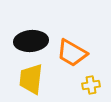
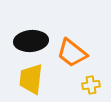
orange trapezoid: rotated 8 degrees clockwise
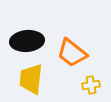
black ellipse: moved 4 px left
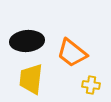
yellow cross: rotated 18 degrees clockwise
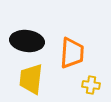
black ellipse: rotated 12 degrees clockwise
orange trapezoid: rotated 124 degrees counterclockwise
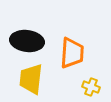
yellow cross: moved 2 px down; rotated 12 degrees clockwise
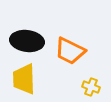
orange trapezoid: moved 2 px left, 2 px up; rotated 112 degrees clockwise
yellow trapezoid: moved 7 px left; rotated 8 degrees counterclockwise
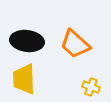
orange trapezoid: moved 5 px right, 7 px up; rotated 16 degrees clockwise
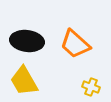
yellow trapezoid: moved 2 px down; rotated 28 degrees counterclockwise
